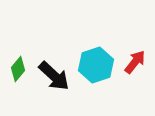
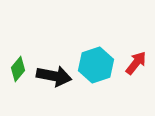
red arrow: moved 1 px right, 1 px down
black arrow: rotated 32 degrees counterclockwise
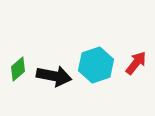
green diamond: rotated 10 degrees clockwise
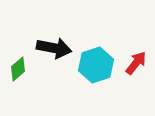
black arrow: moved 28 px up
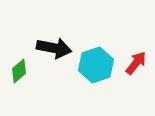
green diamond: moved 1 px right, 2 px down
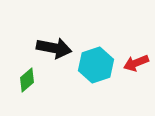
red arrow: rotated 150 degrees counterclockwise
green diamond: moved 8 px right, 9 px down
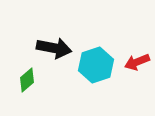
red arrow: moved 1 px right, 1 px up
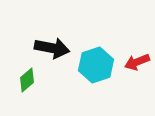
black arrow: moved 2 px left
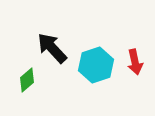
black arrow: rotated 144 degrees counterclockwise
red arrow: moved 2 px left; rotated 80 degrees counterclockwise
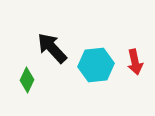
cyan hexagon: rotated 12 degrees clockwise
green diamond: rotated 25 degrees counterclockwise
